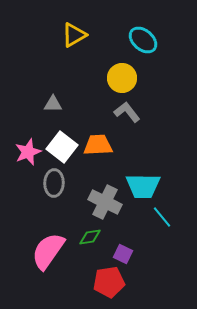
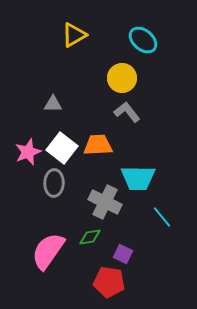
white square: moved 1 px down
cyan trapezoid: moved 5 px left, 8 px up
red pentagon: rotated 16 degrees clockwise
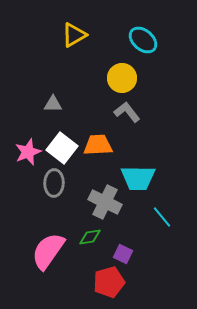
red pentagon: rotated 24 degrees counterclockwise
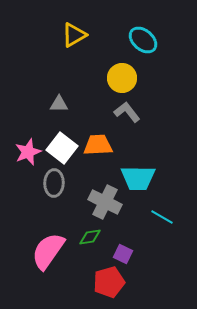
gray triangle: moved 6 px right
cyan line: rotated 20 degrees counterclockwise
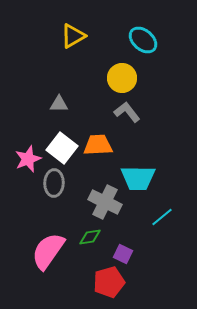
yellow triangle: moved 1 px left, 1 px down
pink star: moved 7 px down
cyan line: rotated 70 degrees counterclockwise
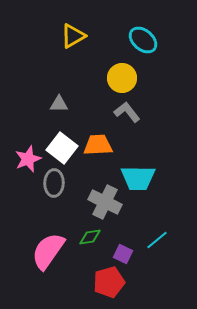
cyan line: moved 5 px left, 23 px down
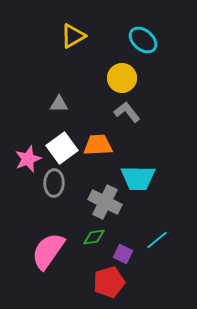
white square: rotated 16 degrees clockwise
green diamond: moved 4 px right
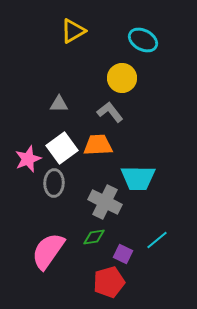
yellow triangle: moved 5 px up
cyan ellipse: rotated 12 degrees counterclockwise
gray L-shape: moved 17 px left
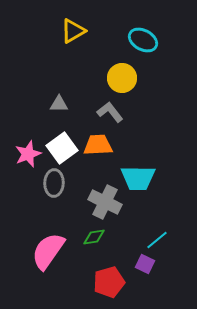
pink star: moved 5 px up
purple square: moved 22 px right, 10 px down
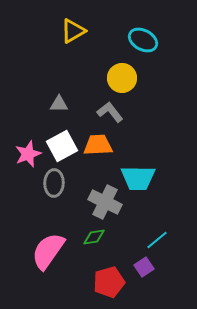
white square: moved 2 px up; rotated 8 degrees clockwise
purple square: moved 1 px left, 3 px down; rotated 30 degrees clockwise
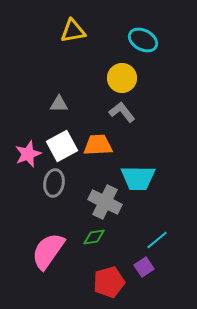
yellow triangle: rotated 20 degrees clockwise
gray L-shape: moved 12 px right
gray ellipse: rotated 8 degrees clockwise
